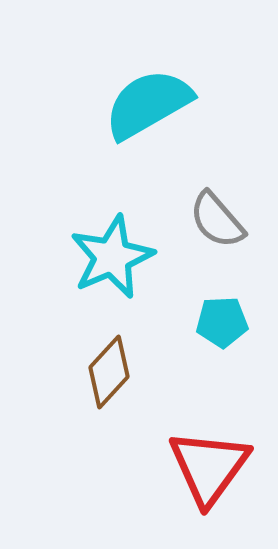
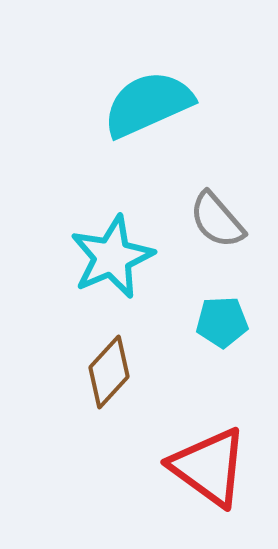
cyan semicircle: rotated 6 degrees clockwise
red triangle: rotated 30 degrees counterclockwise
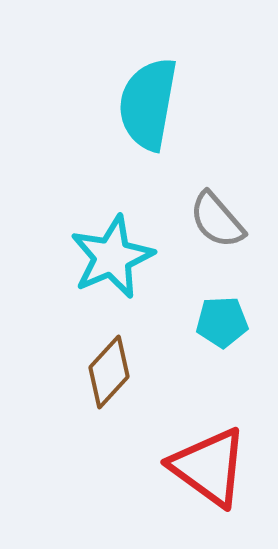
cyan semicircle: rotated 56 degrees counterclockwise
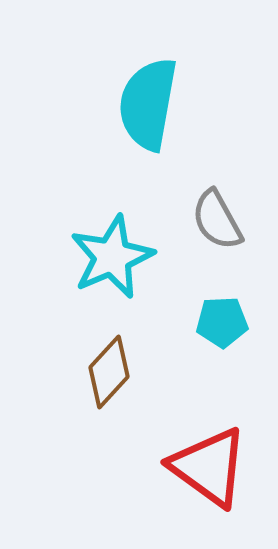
gray semicircle: rotated 12 degrees clockwise
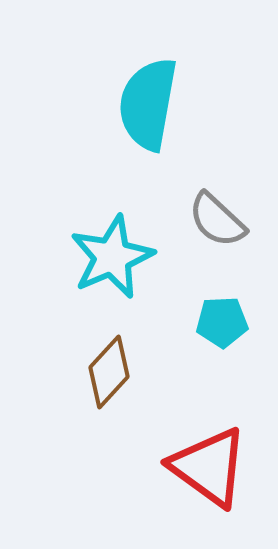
gray semicircle: rotated 18 degrees counterclockwise
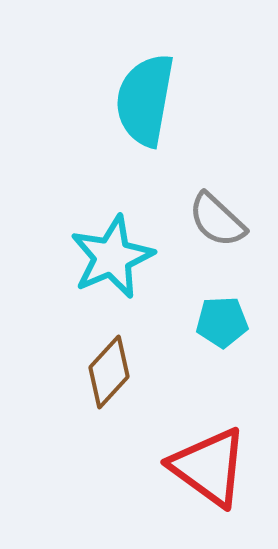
cyan semicircle: moved 3 px left, 4 px up
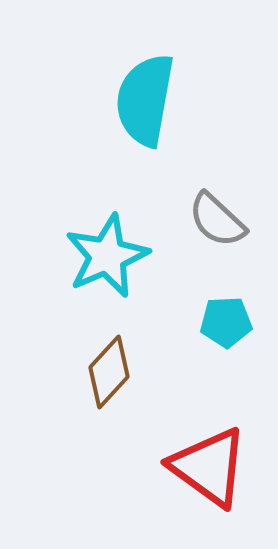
cyan star: moved 5 px left, 1 px up
cyan pentagon: moved 4 px right
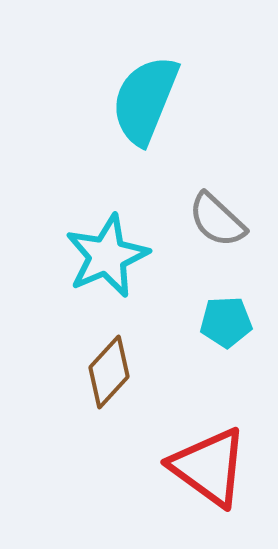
cyan semicircle: rotated 12 degrees clockwise
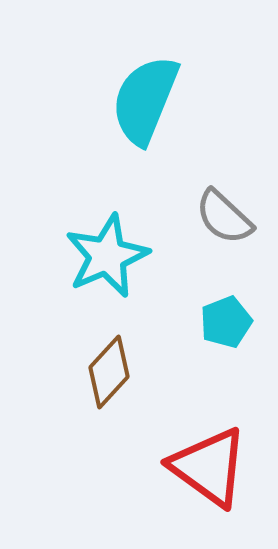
gray semicircle: moved 7 px right, 3 px up
cyan pentagon: rotated 18 degrees counterclockwise
